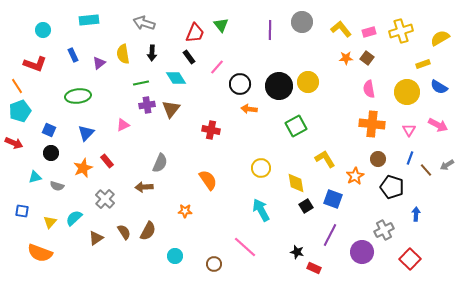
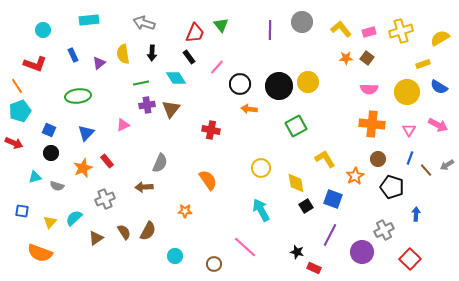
pink semicircle at (369, 89): rotated 78 degrees counterclockwise
gray cross at (105, 199): rotated 24 degrees clockwise
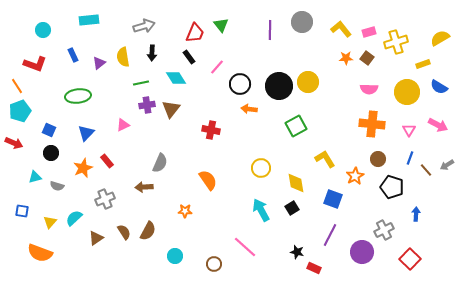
gray arrow at (144, 23): moved 3 px down; rotated 145 degrees clockwise
yellow cross at (401, 31): moved 5 px left, 11 px down
yellow semicircle at (123, 54): moved 3 px down
black square at (306, 206): moved 14 px left, 2 px down
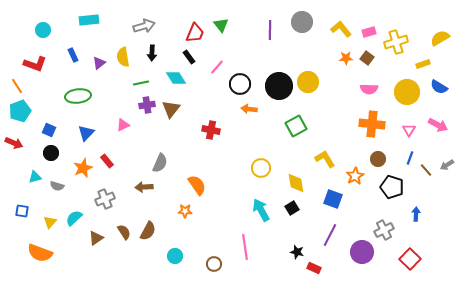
orange semicircle at (208, 180): moved 11 px left, 5 px down
pink line at (245, 247): rotated 40 degrees clockwise
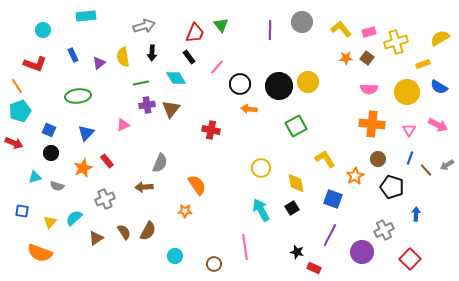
cyan rectangle at (89, 20): moved 3 px left, 4 px up
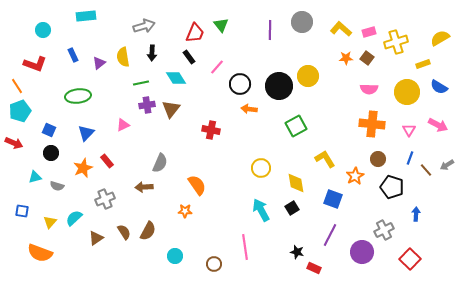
yellow L-shape at (341, 29): rotated 10 degrees counterclockwise
yellow circle at (308, 82): moved 6 px up
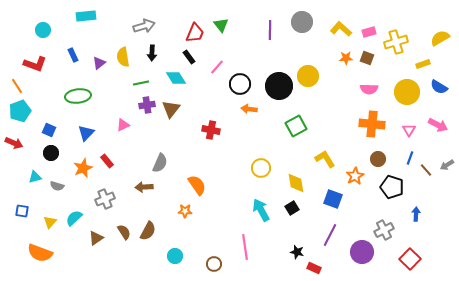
brown square at (367, 58): rotated 16 degrees counterclockwise
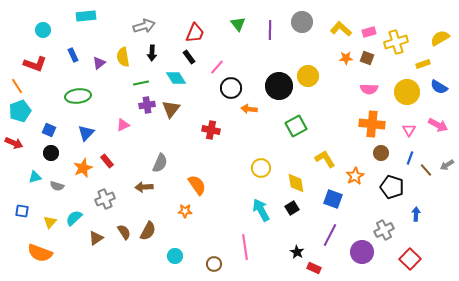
green triangle at (221, 25): moved 17 px right, 1 px up
black circle at (240, 84): moved 9 px left, 4 px down
brown circle at (378, 159): moved 3 px right, 6 px up
black star at (297, 252): rotated 16 degrees clockwise
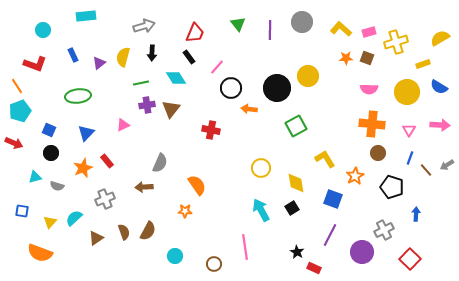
yellow semicircle at (123, 57): rotated 24 degrees clockwise
black circle at (279, 86): moved 2 px left, 2 px down
pink arrow at (438, 125): moved 2 px right; rotated 24 degrees counterclockwise
brown circle at (381, 153): moved 3 px left
brown semicircle at (124, 232): rotated 14 degrees clockwise
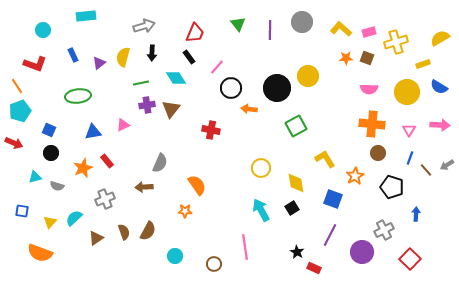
blue triangle at (86, 133): moved 7 px right, 1 px up; rotated 36 degrees clockwise
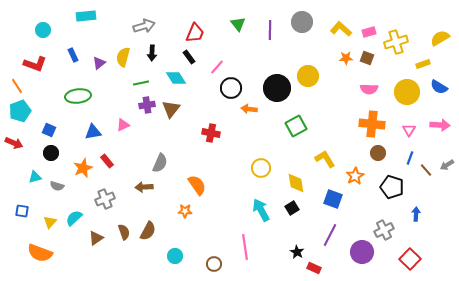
red cross at (211, 130): moved 3 px down
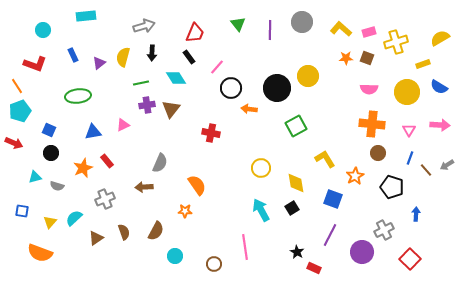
brown semicircle at (148, 231): moved 8 px right
